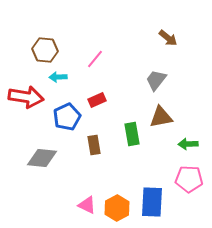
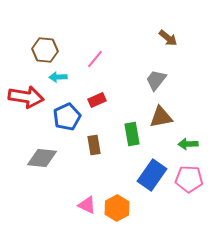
blue rectangle: moved 27 px up; rotated 32 degrees clockwise
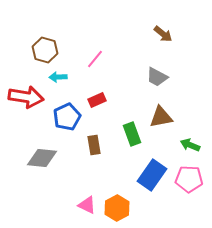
brown arrow: moved 5 px left, 4 px up
brown hexagon: rotated 10 degrees clockwise
gray trapezoid: moved 1 px right, 3 px up; rotated 100 degrees counterclockwise
green rectangle: rotated 10 degrees counterclockwise
green arrow: moved 2 px right, 1 px down; rotated 24 degrees clockwise
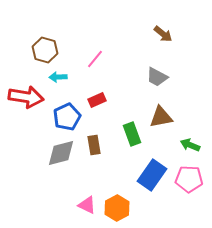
gray diamond: moved 19 px right, 5 px up; rotated 20 degrees counterclockwise
